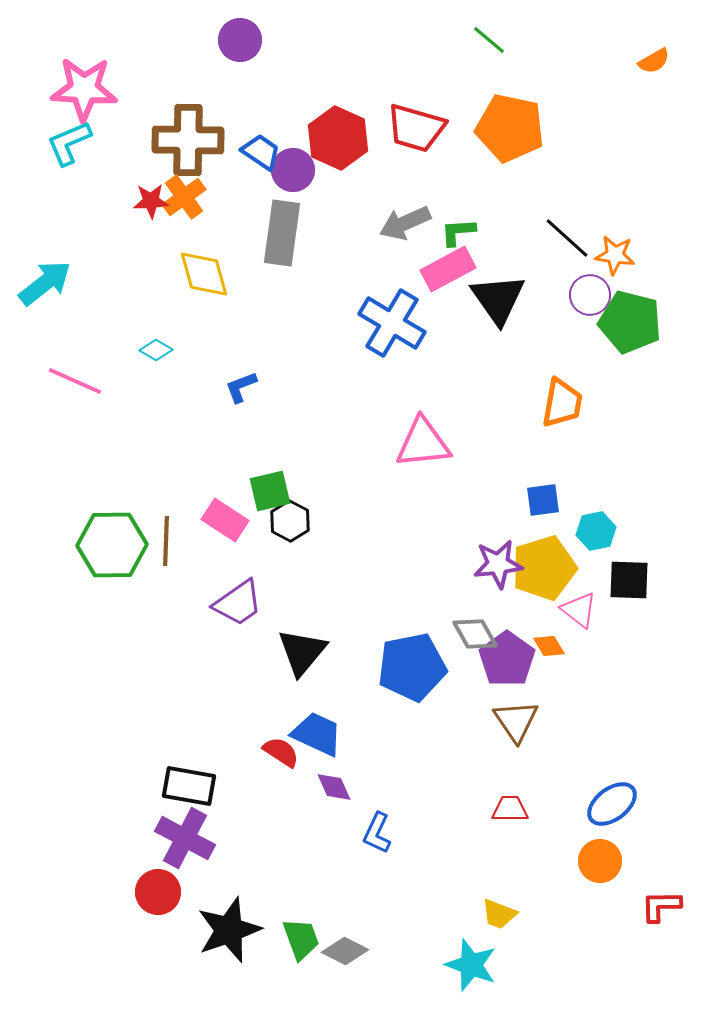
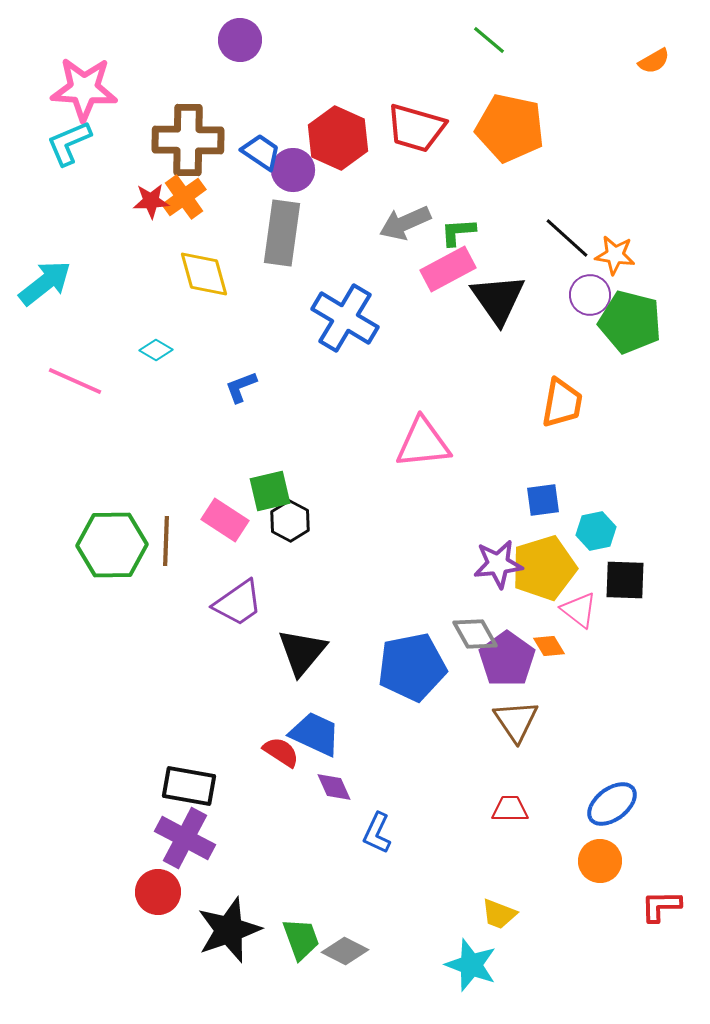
blue cross at (392, 323): moved 47 px left, 5 px up
black square at (629, 580): moved 4 px left
blue trapezoid at (317, 734): moved 2 px left
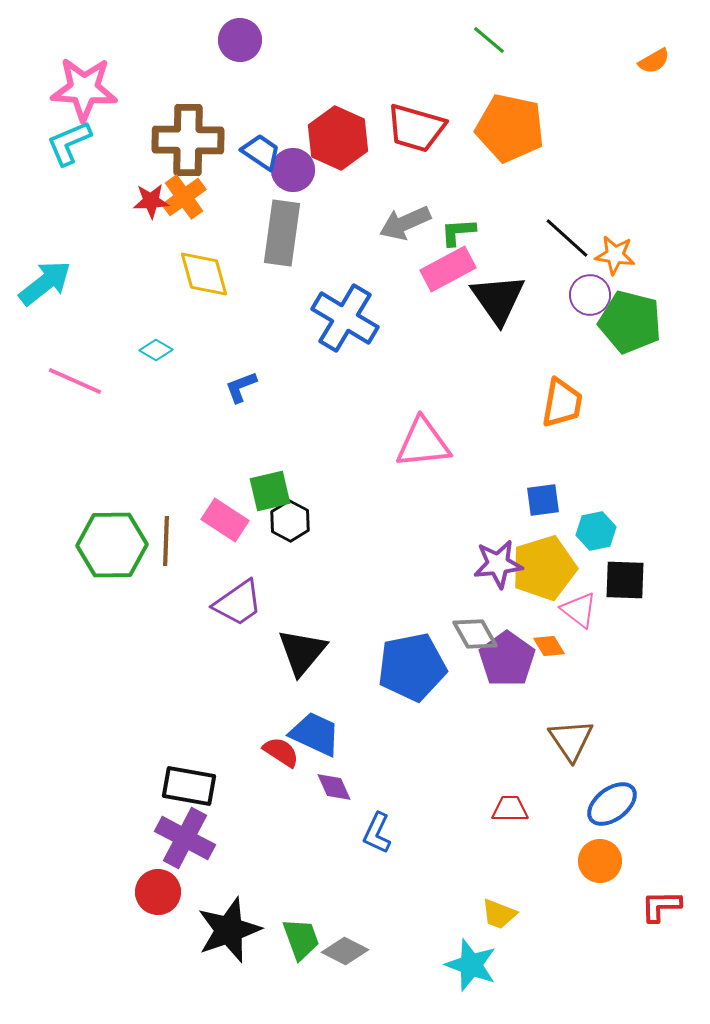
brown triangle at (516, 721): moved 55 px right, 19 px down
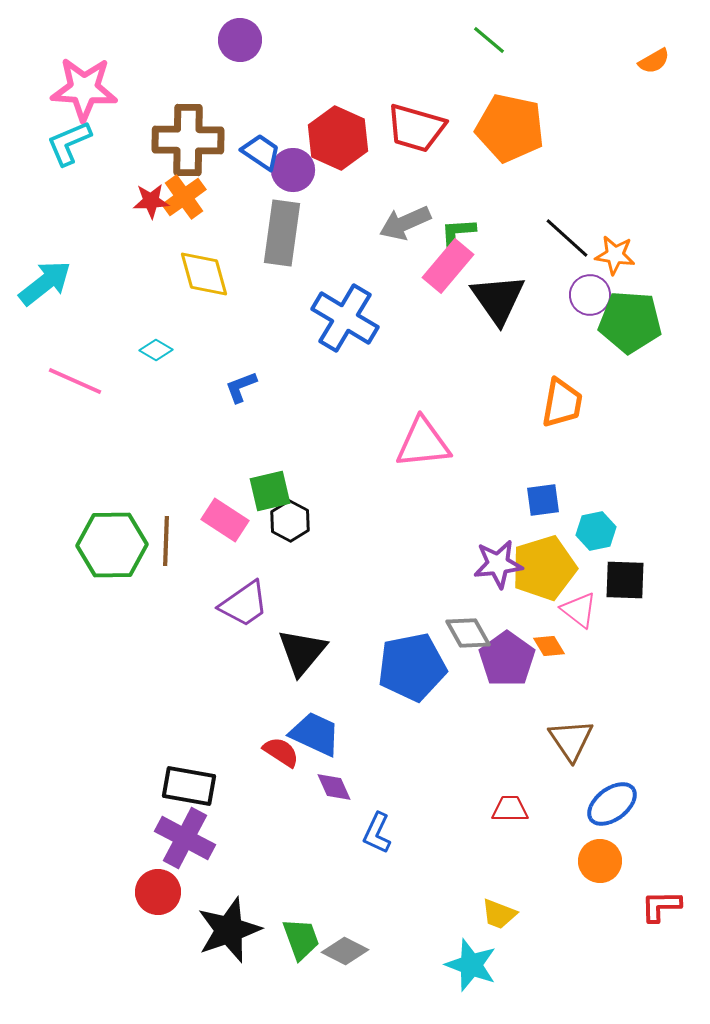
pink rectangle at (448, 269): moved 3 px up; rotated 22 degrees counterclockwise
green pentagon at (630, 322): rotated 10 degrees counterclockwise
purple trapezoid at (238, 603): moved 6 px right, 1 px down
gray diamond at (475, 634): moved 7 px left, 1 px up
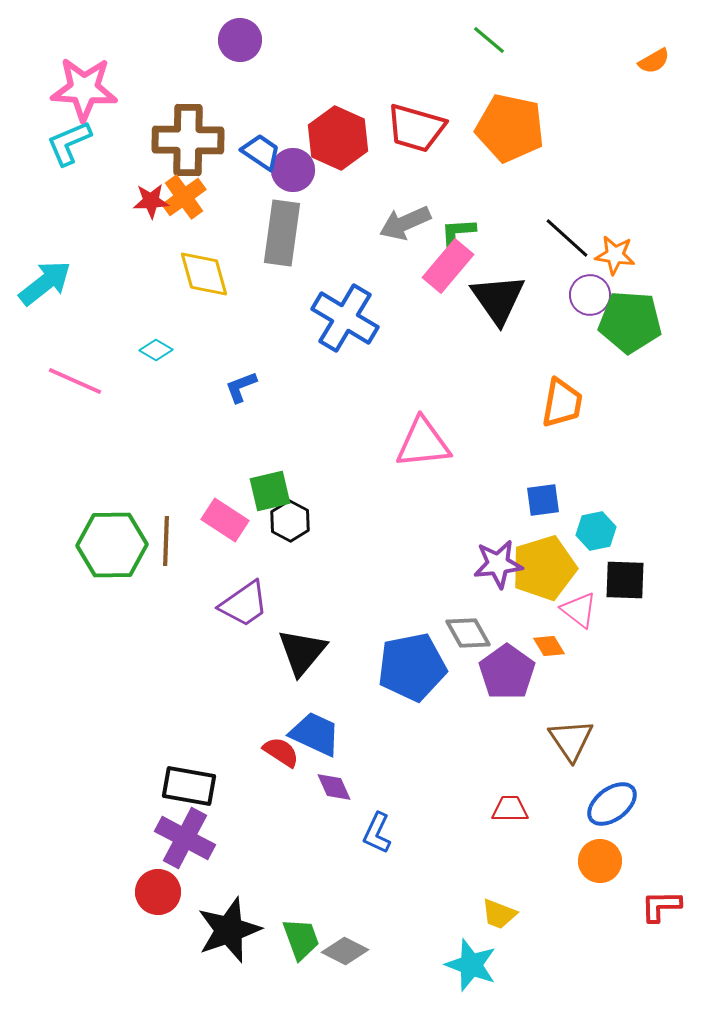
purple pentagon at (507, 659): moved 13 px down
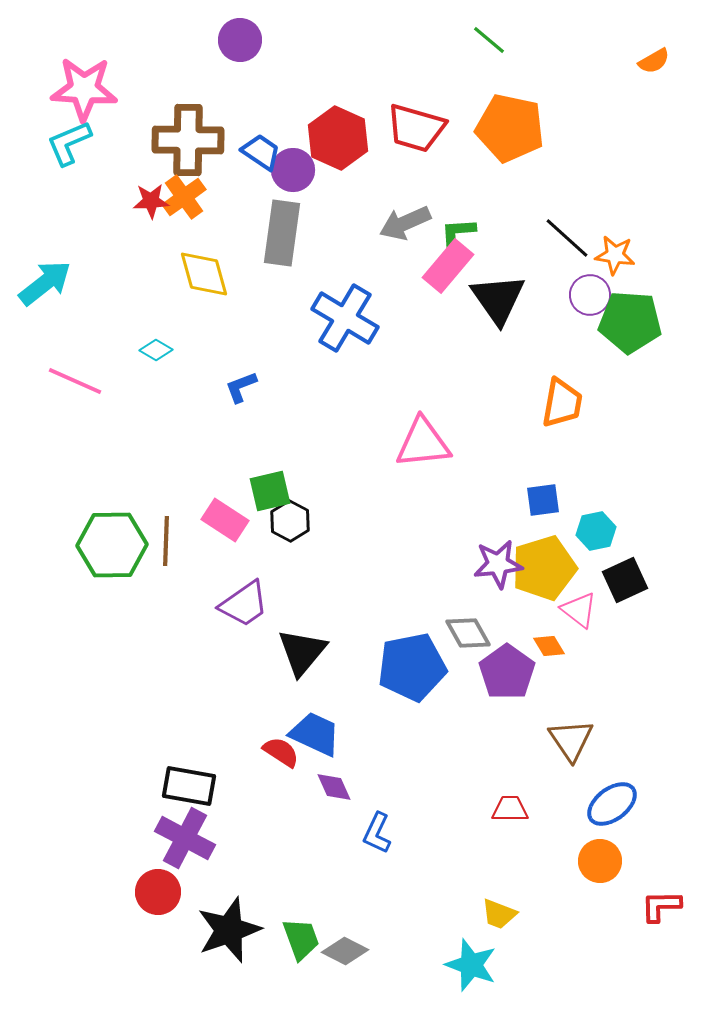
black square at (625, 580): rotated 27 degrees counterclockwise
